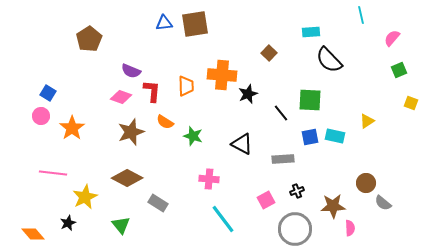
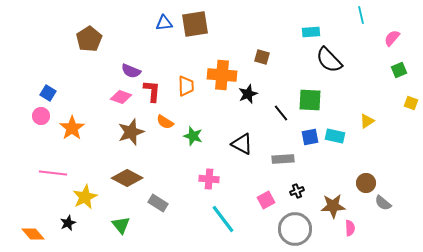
brown square at (269, 53): moved 7 px left, 4 px down; rotated 28 degrees counterclockwise
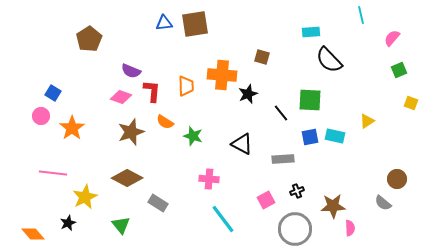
blue square at (48, 93): moved 5 px right
brown circle at (366, 183): moved 31 px right, 4 px up
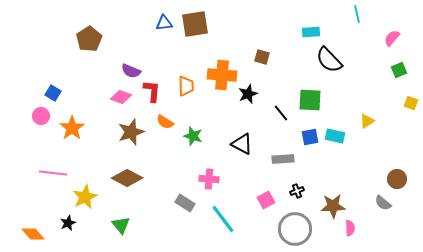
cyan line at (361, 15): moved 4 px left, 1 px up
gray rectangle at (158, 203): moved 27 px right
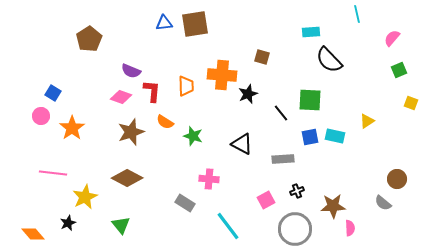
cyan line at (223, 219): moved 5 px right, 7 px down
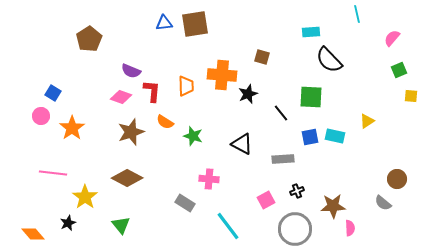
green square at (310, 100): moved 1 px right, 3 px up
yellow square at (411, 103): moved 7 px up; rotated 16 degrees counterclockwise
yellow star at (85, 197): rotated 10 degrees counterclockwise
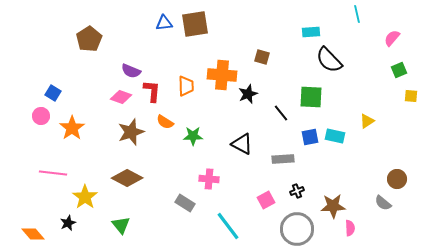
green star at (193, 136): rotated 18 degrees counterclockwise
gray circle at (295, 229): moved 2 px right
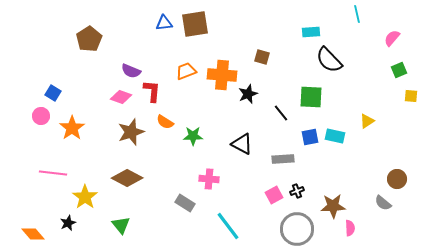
orange trapezoid at (186, 86): moved 15 px up; rotated 110 degrees counterclockwise
pink square at (266, 200): moved 8 px right, 5 px up
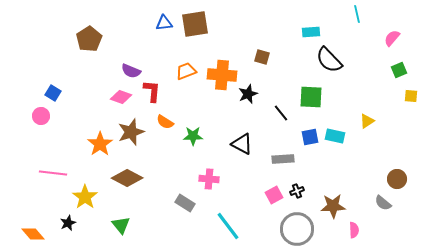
orange star at (72, 128): moved 28 px right, 16 px down
pink semicircle at (350, 228): moved 4 px right, 2 px down
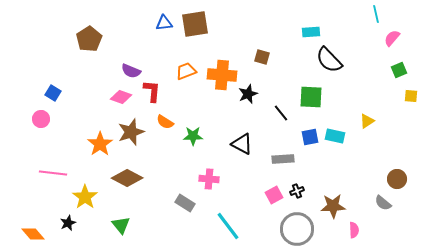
cyan line at (357, 14): moved 19 px right
pink circle at (41, 116): moved 3 px down
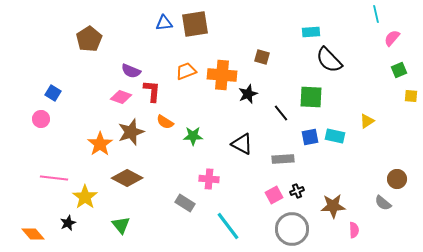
pink line at (53, 173): moved 1 px right, 5 px down
gray circle at (297, 229): moved 5 px left
